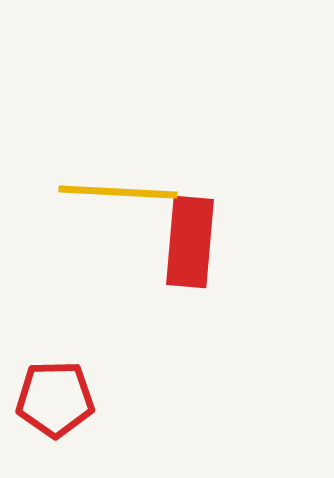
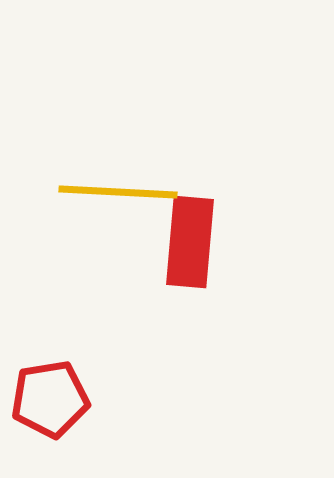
red pentagon: moved 5 px left; rotated 8 degrees counterclockwise
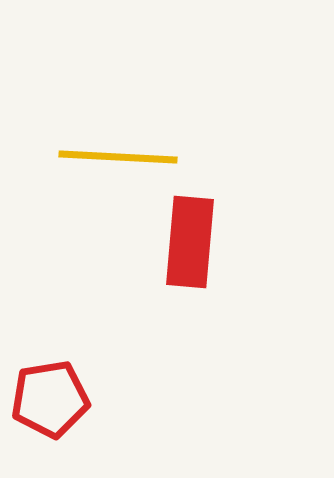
yellow line: moved 35 px up
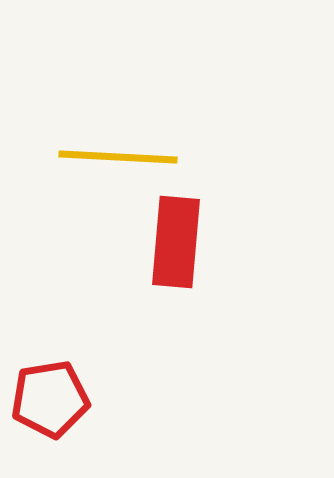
red rectangle: moved 14 px left
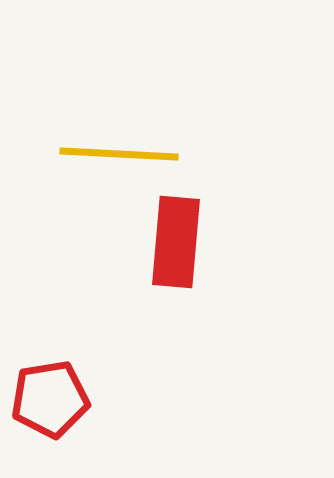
yellow line: moved 1 px right, 3 px up
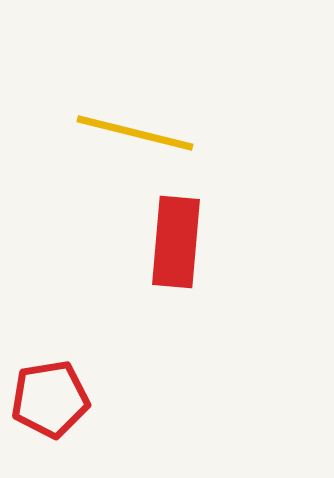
yellow line: moved 16 px right, 21 px up; rotated 11 degrees clockwise
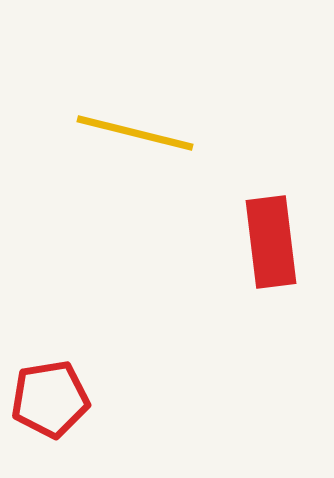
red rectangle: moved 95 px right; rotated 12 degrees counterclockwise
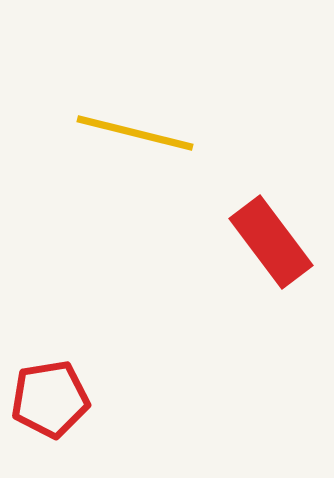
red rectangle: rotated 30 degrees counterclockwise
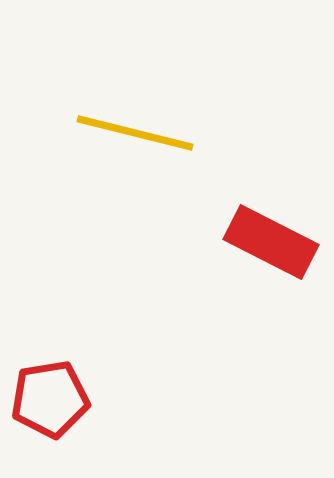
red rectangle: rotated 26 degrees counterclockwise
